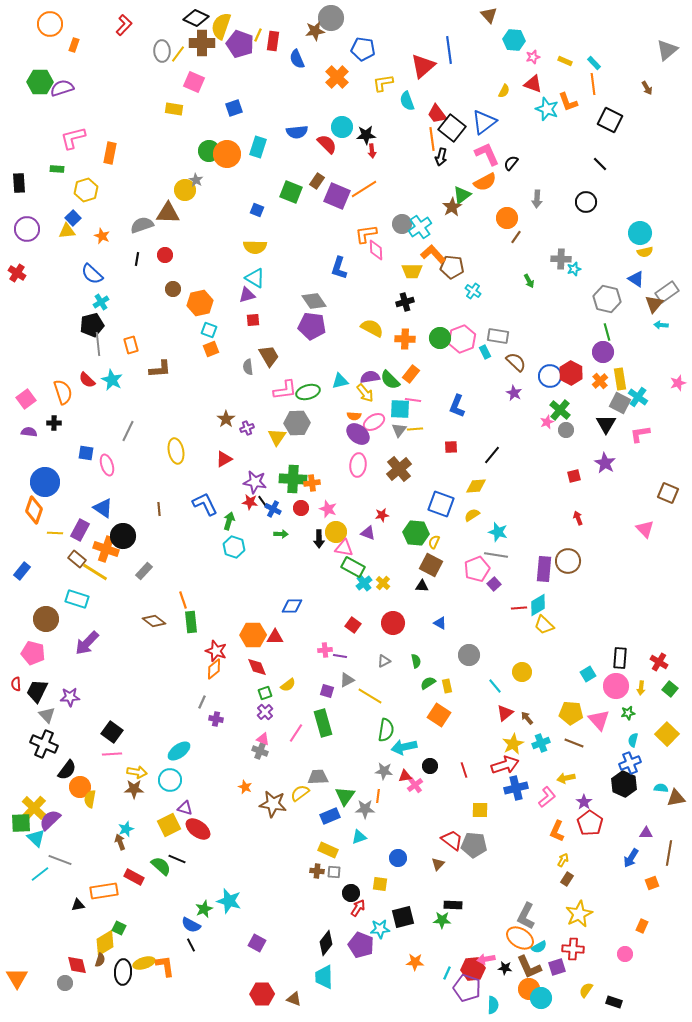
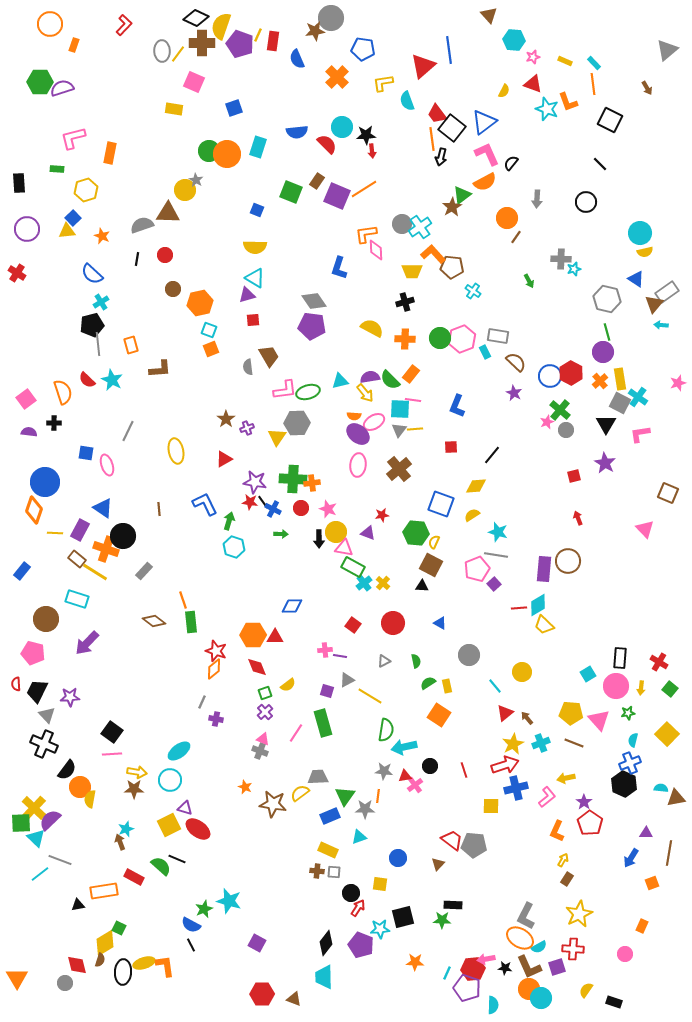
yellow square at (480, 810): moved 11 px right, 4 px up
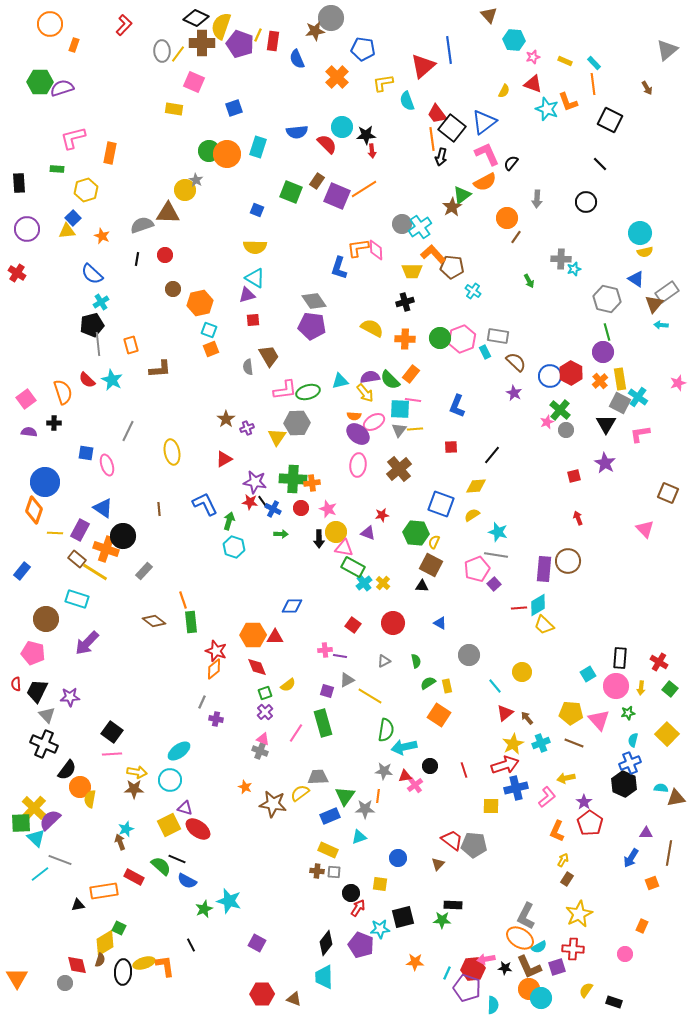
orange L-shape at (366, 234): moved 8 px left, 14 px down
yellow ellipse at (176, 451): moved 4 px left, 1 px down
blue semicircle at (191, 925): moved 4 px left, 44 px up
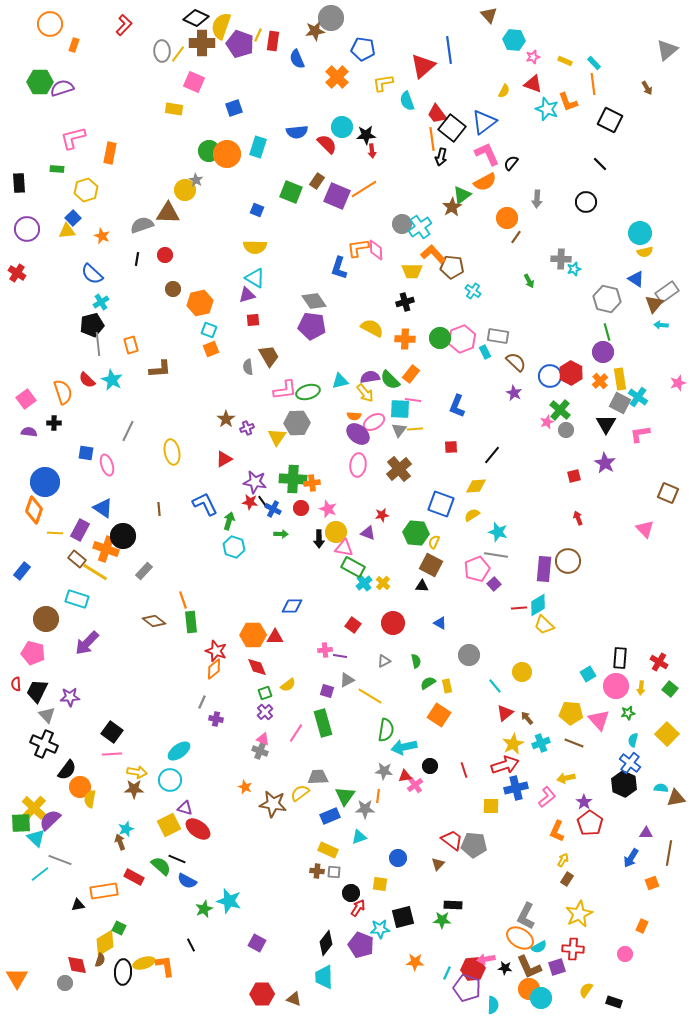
blue cross at (630, 763): rotated 30 degrees counterclockwise
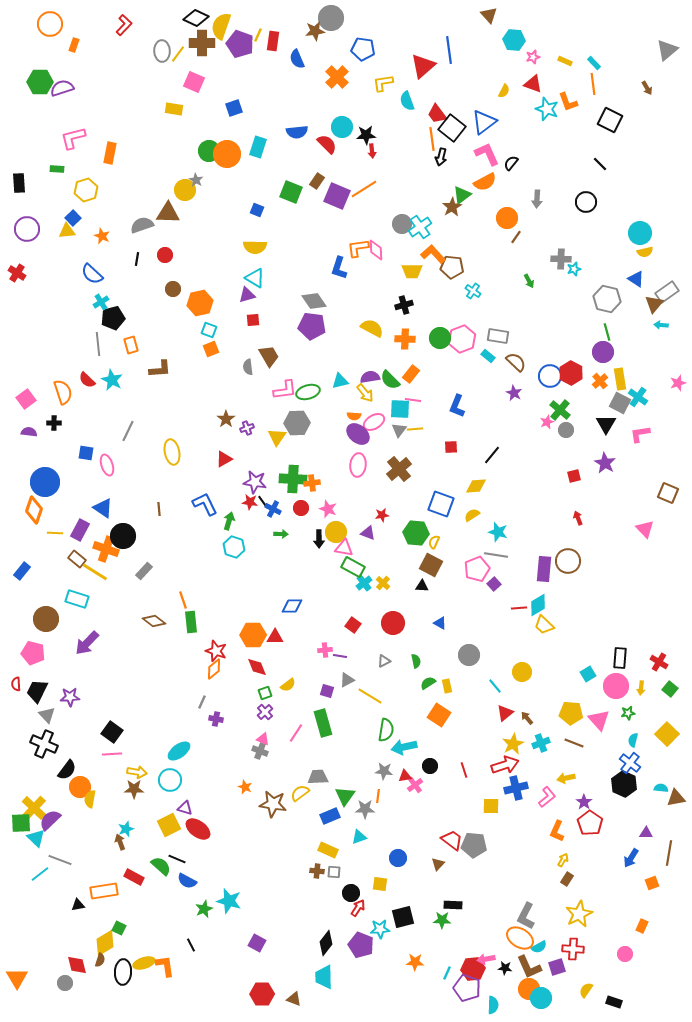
black cross at (405, 302): moved 1 px left, 3 px down
black pentagon at (92, 325): moved 21 px right, 7 px up
cyan rectangle at (485, 352): moved 3 px right, 4 px down; rotated 24 degrees counterclockwise
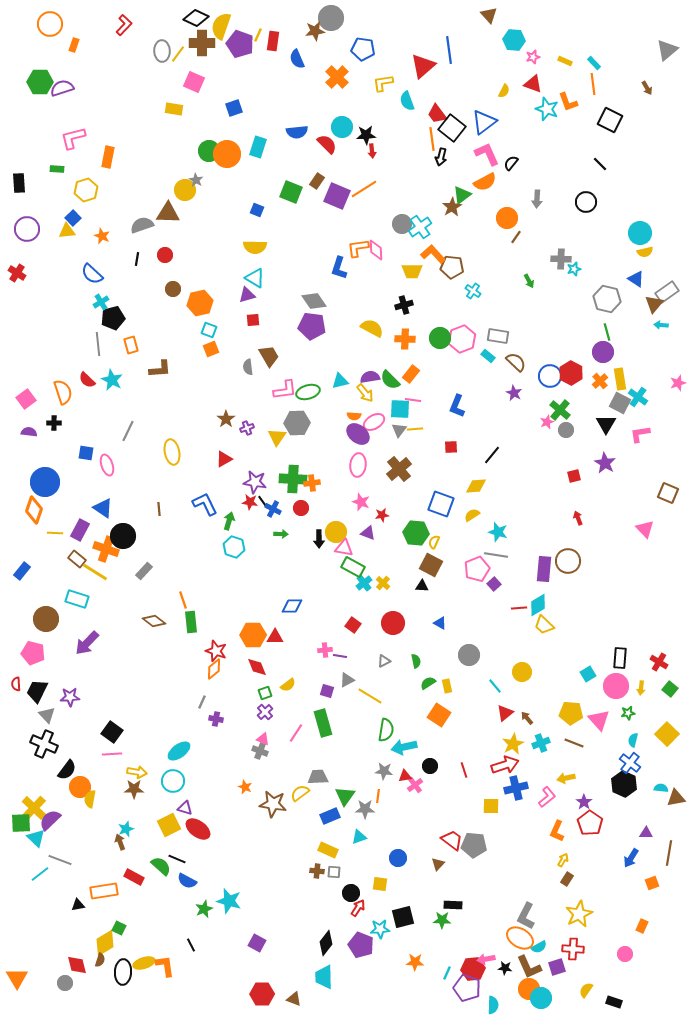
orange rectangle at (110, 153): moved 2 px left, 4 px down
pink star at (328, 509): moved 33 px right, 7 px up
cyan circle at (170, 780): moved 3 px right, 1 px down
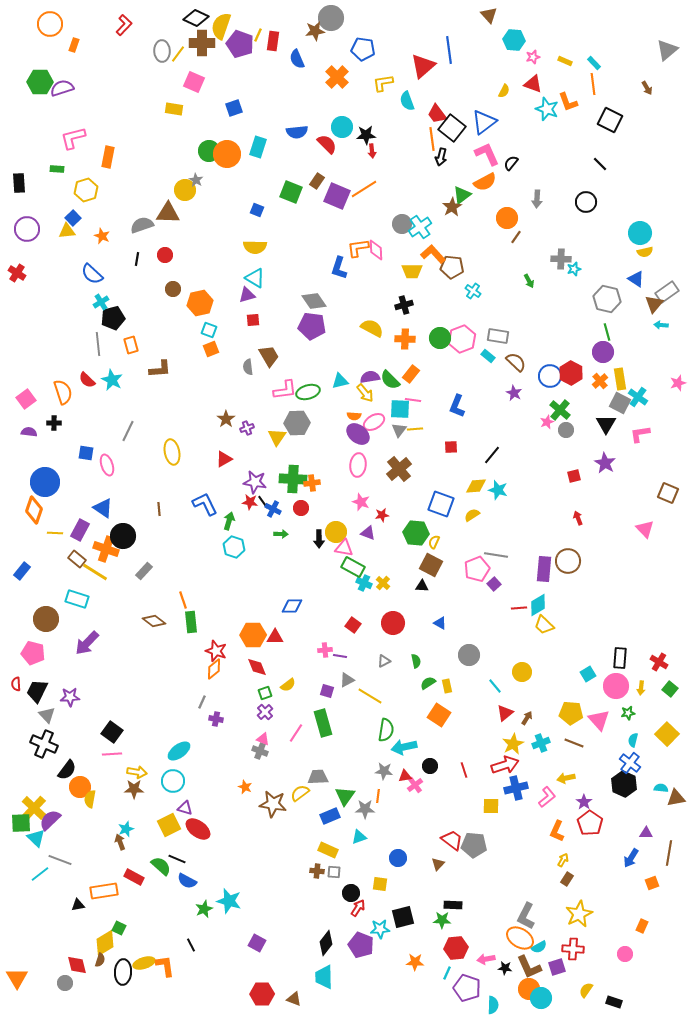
cyan star at (498, 532): moved 42 px up
cyan cross at (364, 583): rotated 28 degrees counterclockwise
brown arrow at (527, 718): rotated 72 degrees clockwise
red hexagon at (473, 969): moved 17 px left, 21 px up
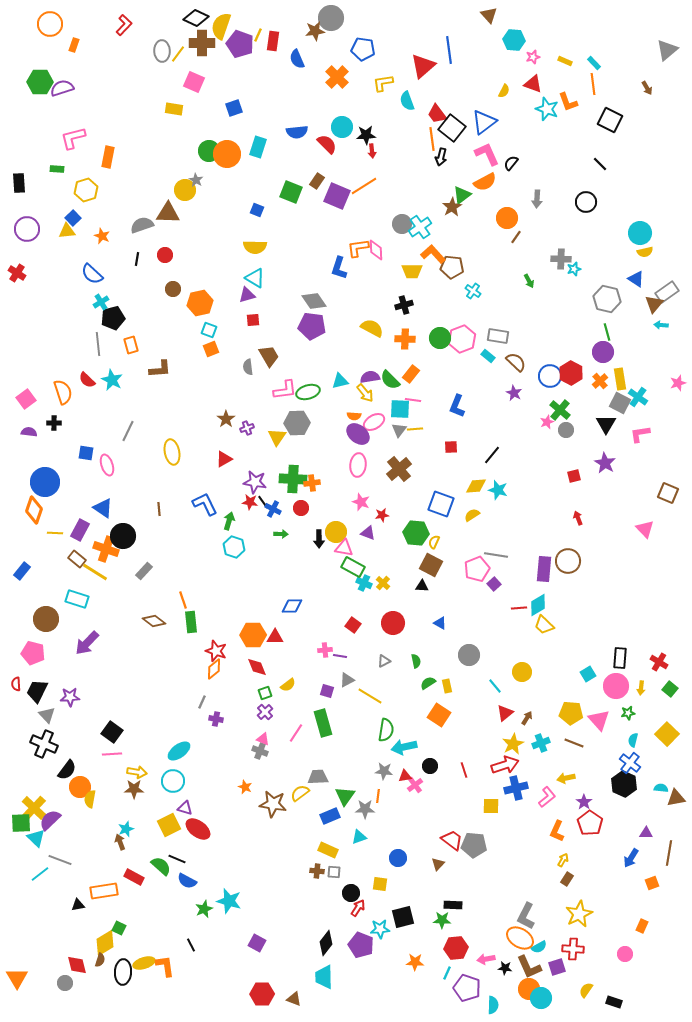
orange line at (364, 189): moved 3 px up
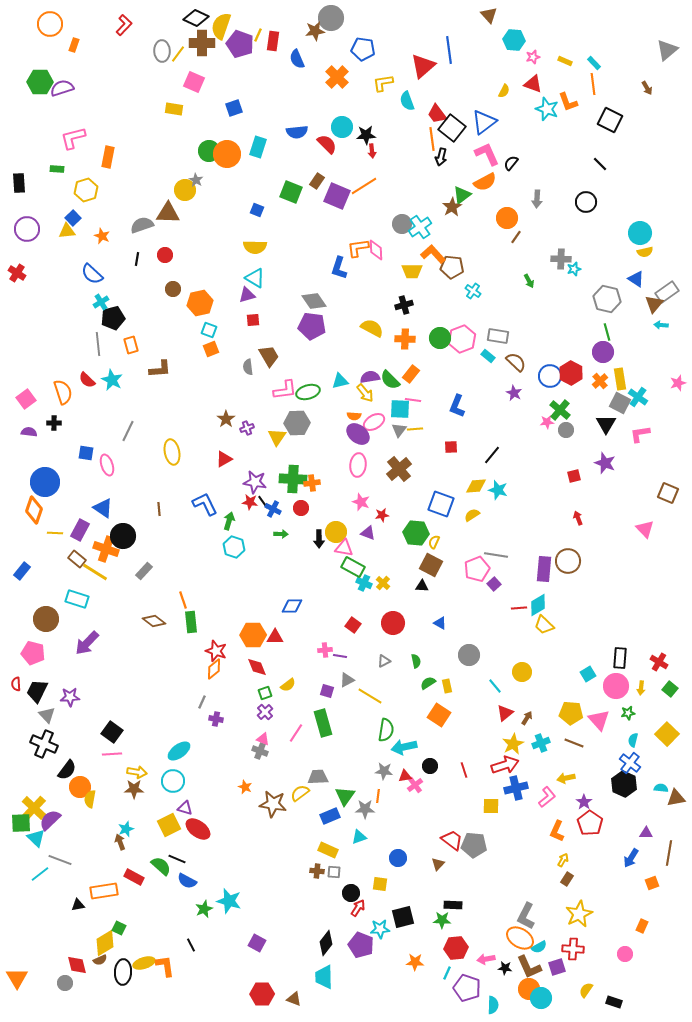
pink star at (547, 422): rotated 16 degrees clockwise
purple star at (605, 463): rotated 10 degrees counterclockwise
brown semicircle at (100, 960): rotated 48 degrees clockwise
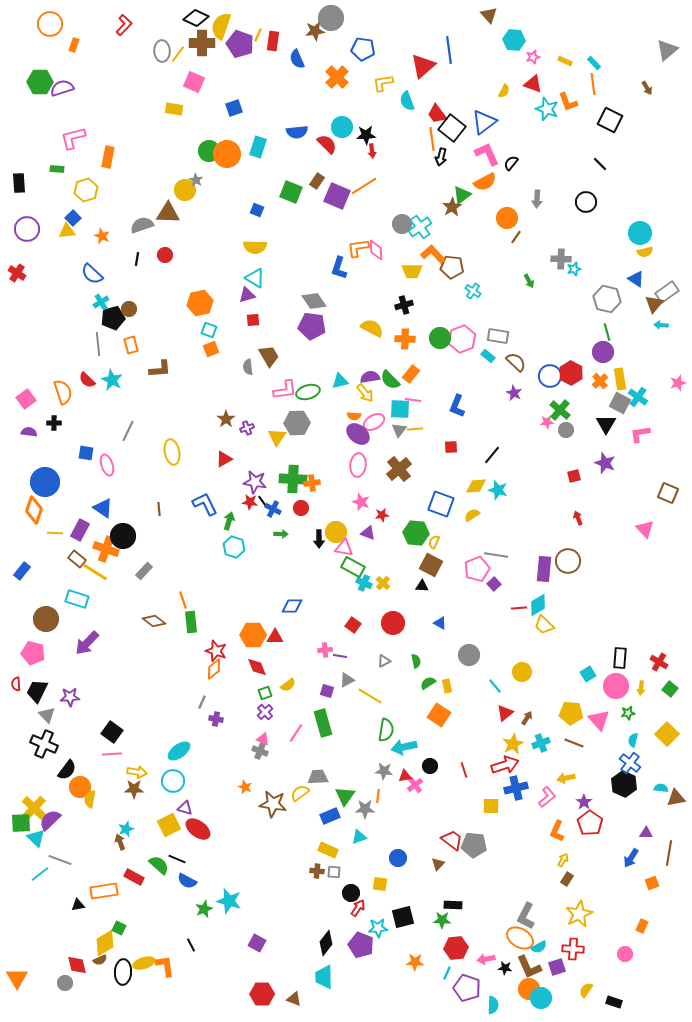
brown circle at (173, 289): moved 44 px left, 20 px down
green semicircle at (161, 866): moved 2 px left, 1 px up
cyan star at (380, 929): moved 2 px left, 1 px up
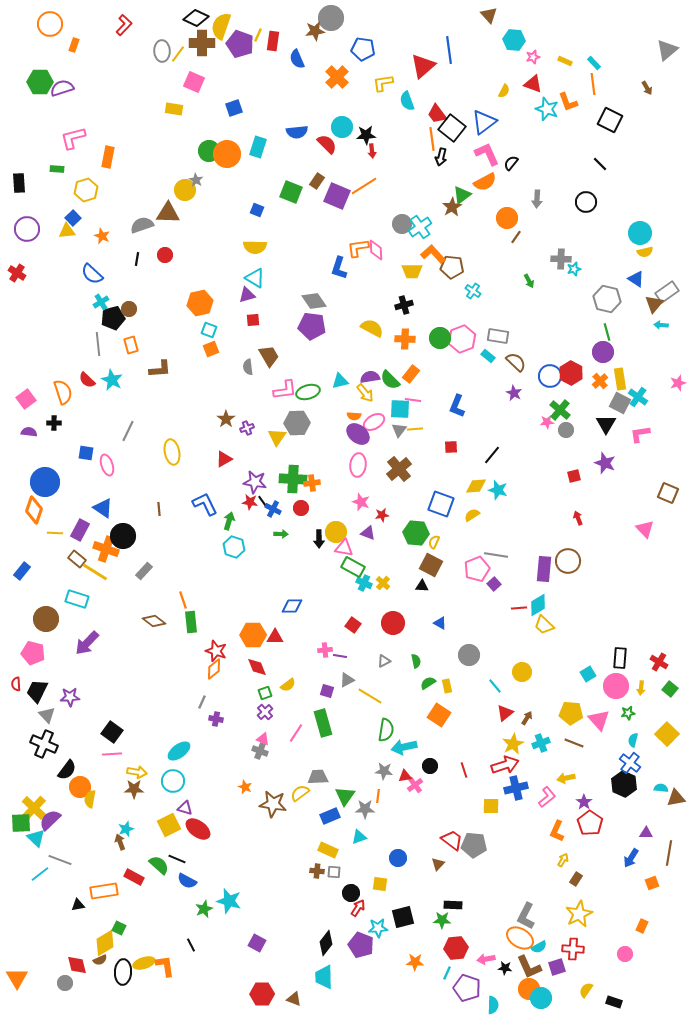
brown rectangle at (567, 879): moved 9 px right
